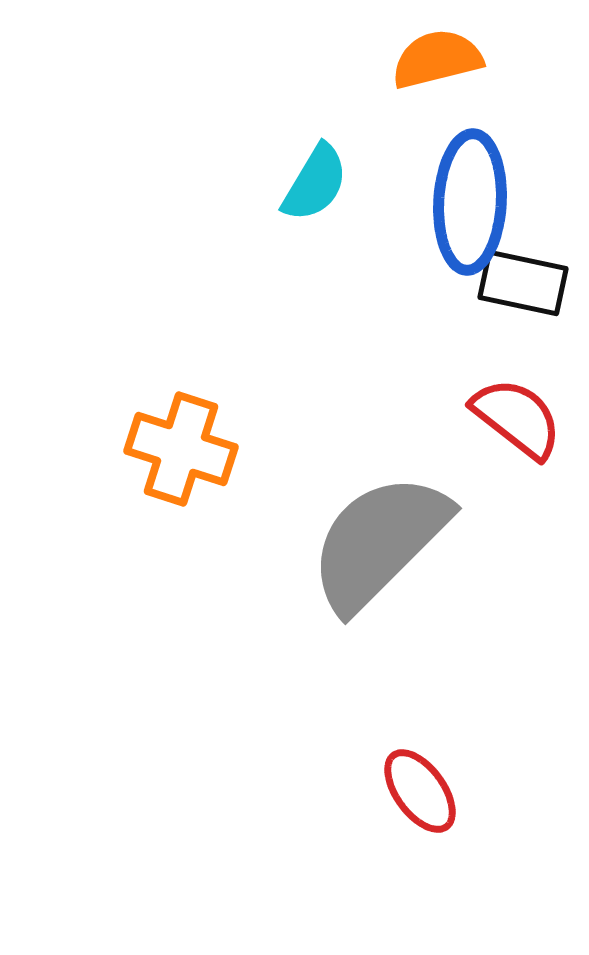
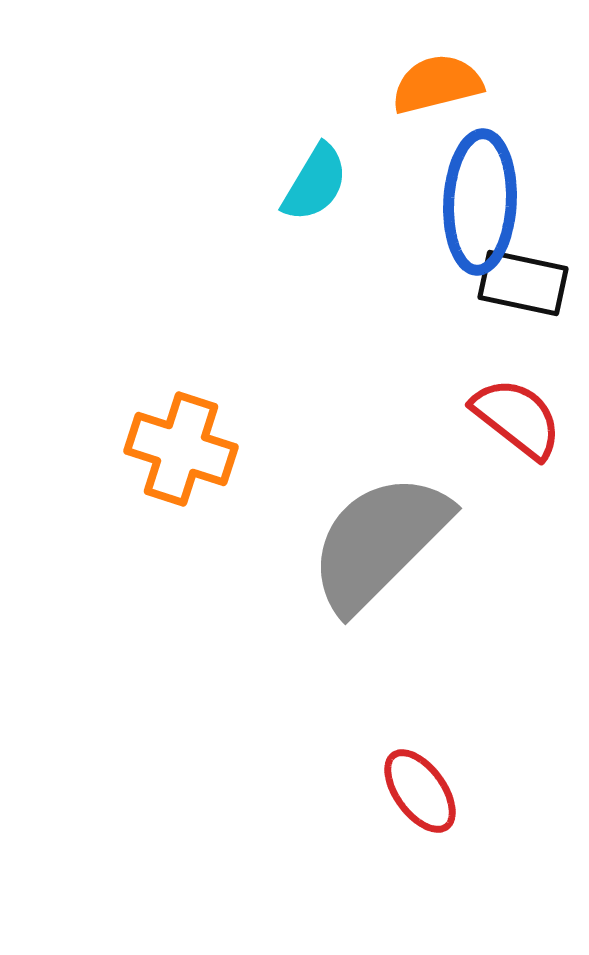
orange semicircle: moved 25 px down
blue ellipse: moved 10 px right
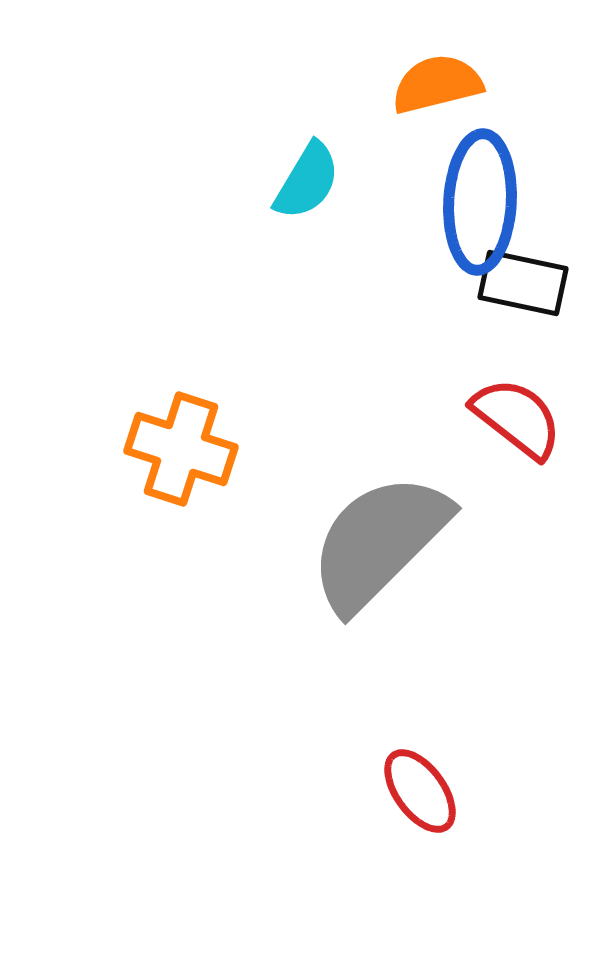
cyan semicircle: moved 8 px left, 2 px up
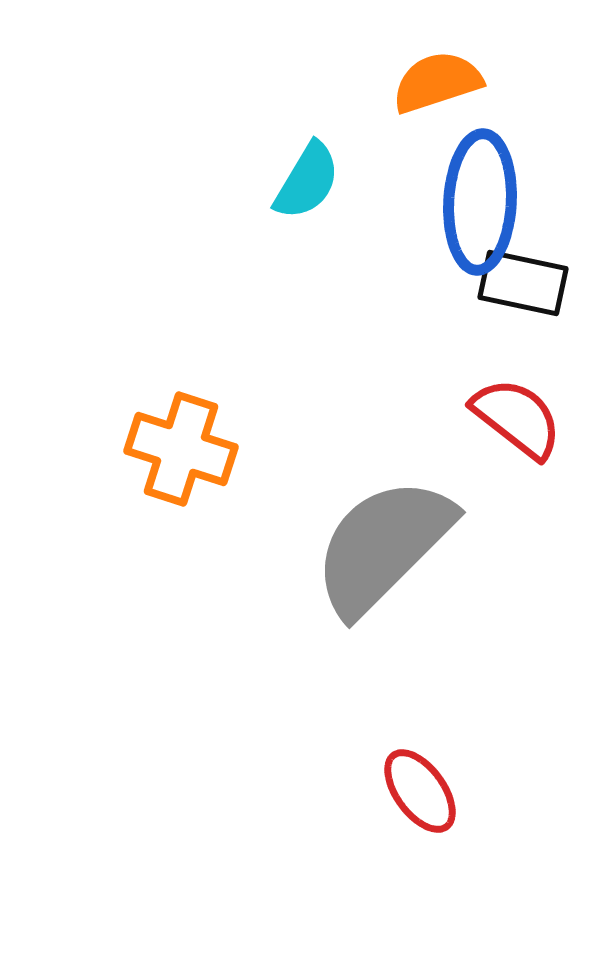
orange semicircle: moved 2 px up; rotated 4 degrees counterclockwise
gray semicircle: moved 4 px right, 4 px down
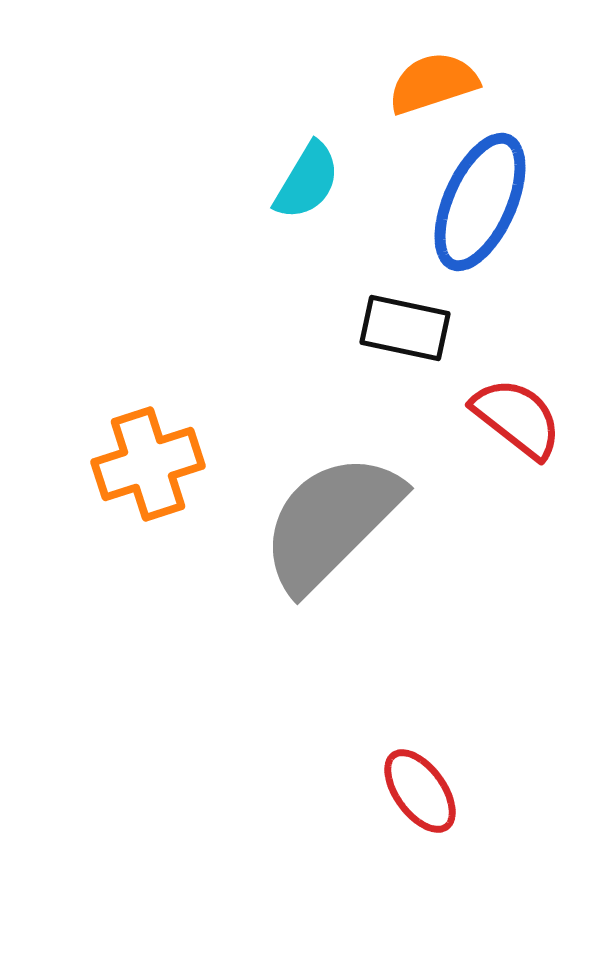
orange semicircle: moved 4 px left, 1 px down
blue ellipse: rotated 21 degrees clockwise
black rectangle: moved 118 px left, 45 px down
orange cross: moved 33 px left, 15 px down; rotated 36 degrees counterclockwise
gray semicircle: moved 52 px left, 24 px up
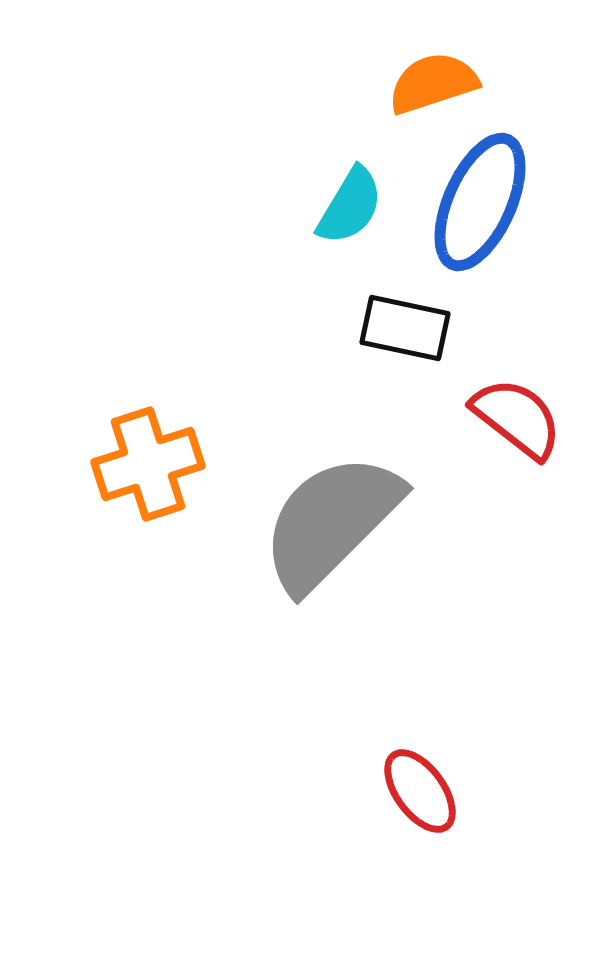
cyan semicircle: moved 43 px right, 25 px down
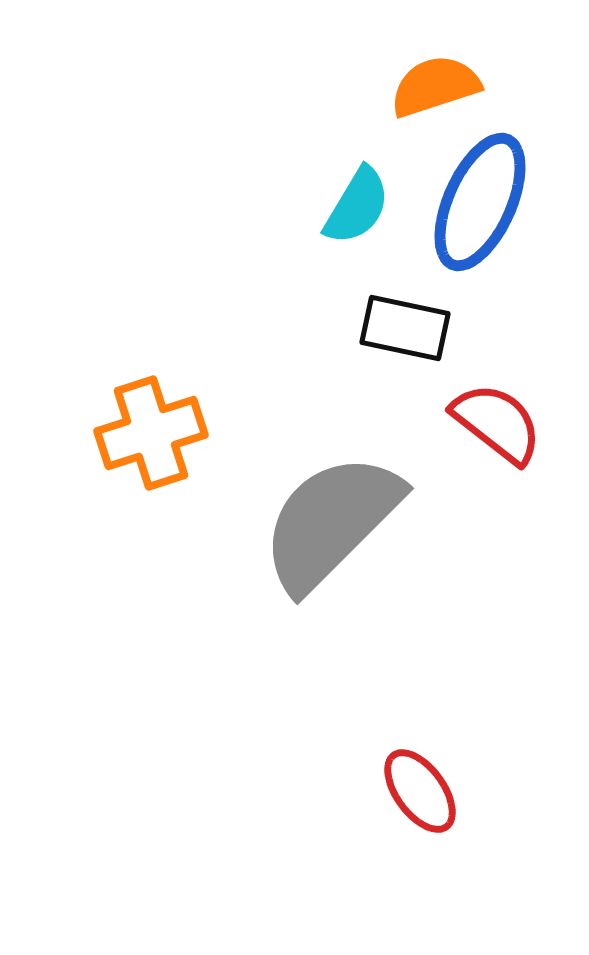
orange semicircle: moved 2 px right, 3 px down
cyan semicircle: moved 7 px right
red semicircle: moved 20 px left, 5 px down
orange cross: moved 3 px right, 31 px up
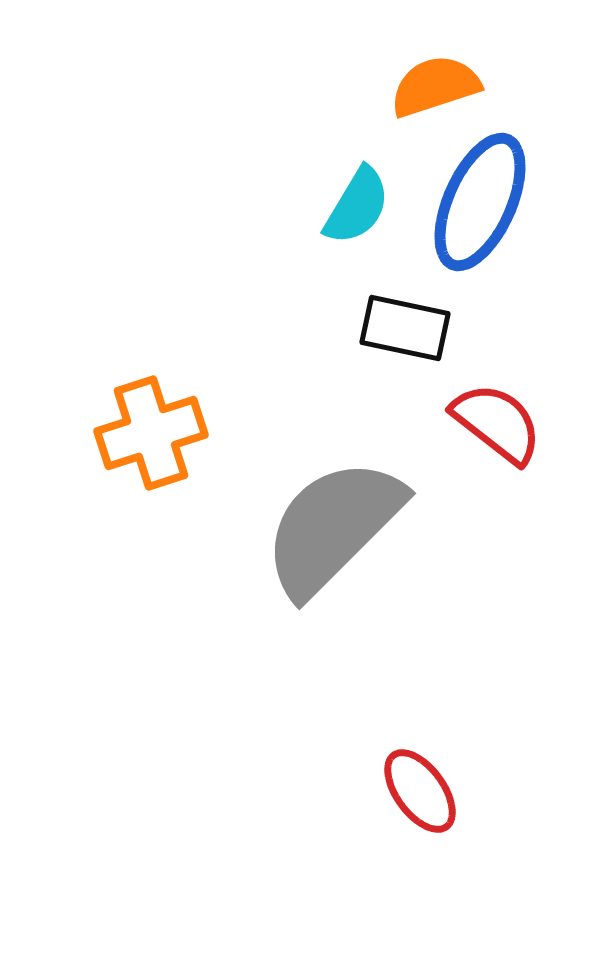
gray semicircle: moved 2 px right, 5 px down
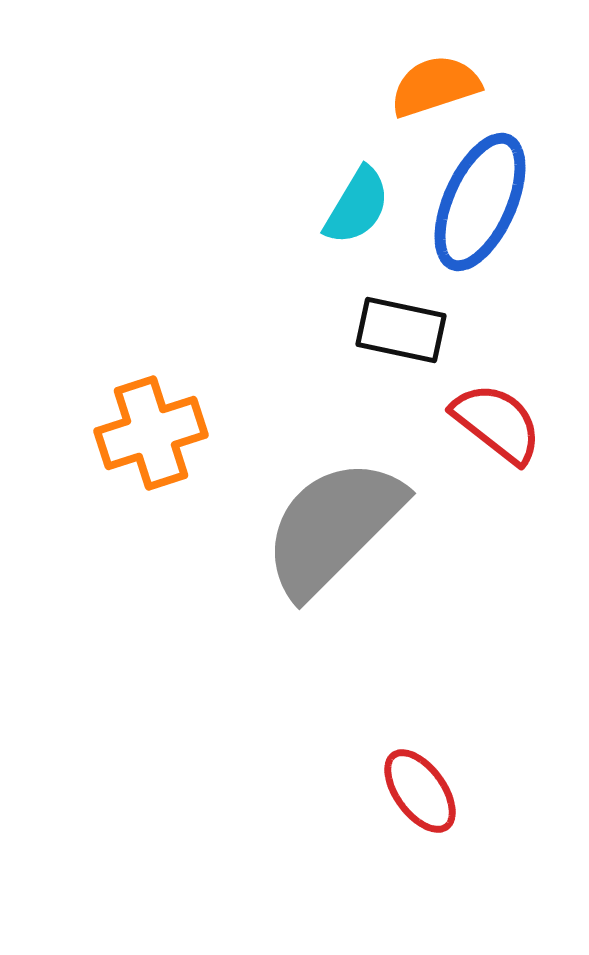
black rectangle: moved 4 px left, 2 px down
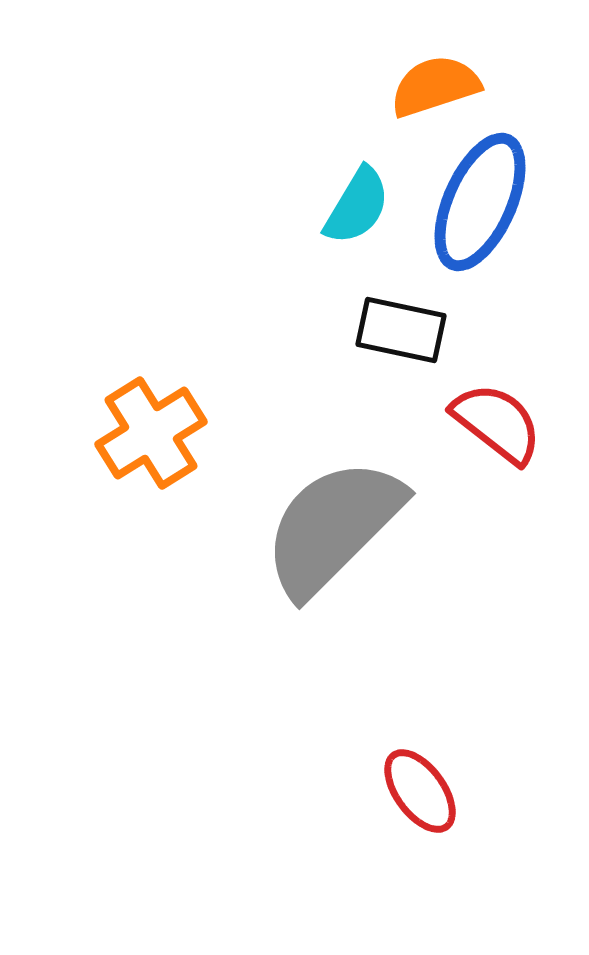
orange cross: rotated 14 degrees counterclockwise
